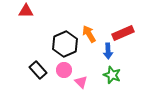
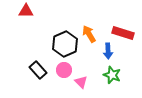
red rectangle: rotated 40 degrees clockwise
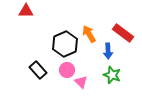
red rectangle: rotated 20 degrees clockwise
pink circle: moved 3 px right
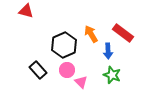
red triangle: rotated 14 degrees clockwise
orange arrow: moved 2 px right
black hexagon: moved 1 px left, 1 px down
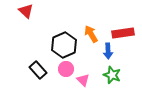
red triangle: rotated 28 degrees clockwise
red rectangle: rotated 45 degrees counterclockwise
pink circle: moved 1 px left, 1 px up
pink triangle: moved 2 px right, 2 px up
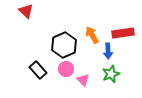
orange arrow: moved 1 px right, 1 px down
green star: moved 1 px left, 1 px up; rotated 30 degrees clockwise
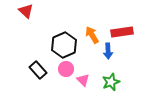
red rectangle: moved 1 px left, 1 px up
green star: moved 8 px down
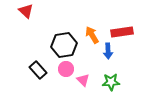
black hexagon: rotated 15 degrees clockwise
green star: rotated 18 degrees clockwise
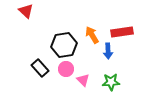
black rectangle: moved 2 px right, 2 px up
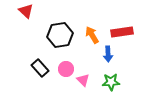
black hexagon: moved 4 px left, 10 px up
blue arrow: moved 3 px down
